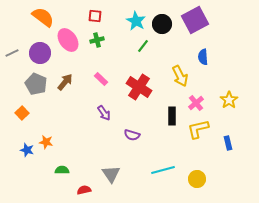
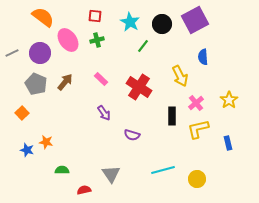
cyan star: moved 6 px left, 1 px down
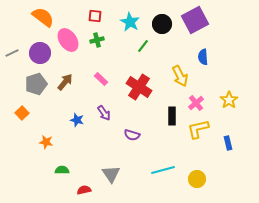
gray pentagon: rotated 30 degrees clockwise
blue star: moved 50 px right, 30 px up
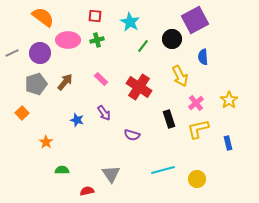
black circle: moved 10 px right, 15 px down
pink ellipse: rotated 55 degrees counterclockwise
black rectangle: moved 3 px left, 3 px down; rotated 18 degrees counterclockwise
orange star: rotated 24 degrees clockwise
red semicircle: moved 3 px right, 1 px down
